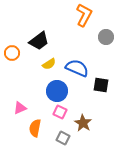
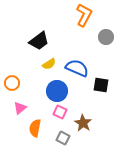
orange circle: moved 30 px down
pink triangle: rotated 16 degrees counterclockwise
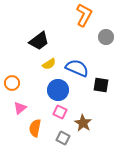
blue circle: moved 1 px right, 1 px up
